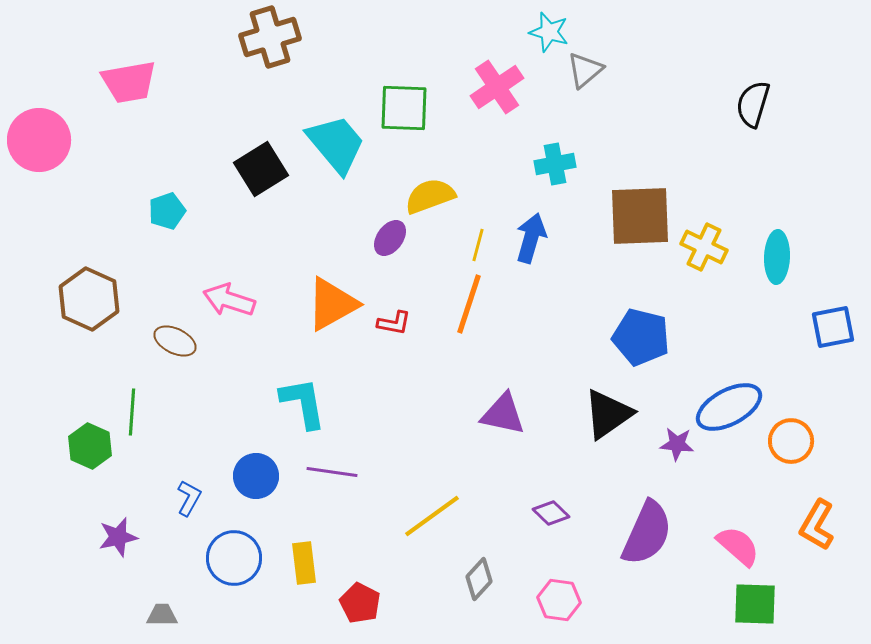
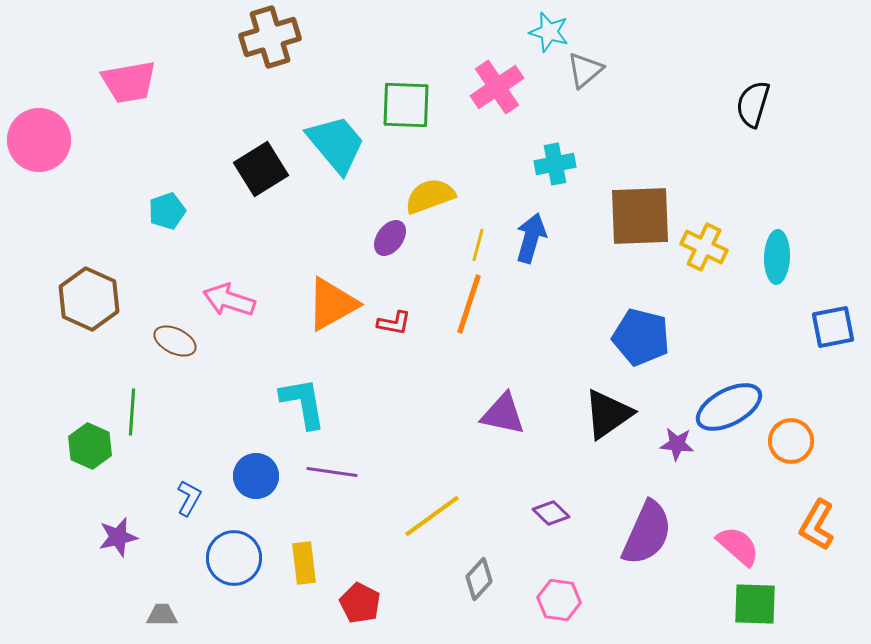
green square at (404, 108): moved 2 px right, 3 px up
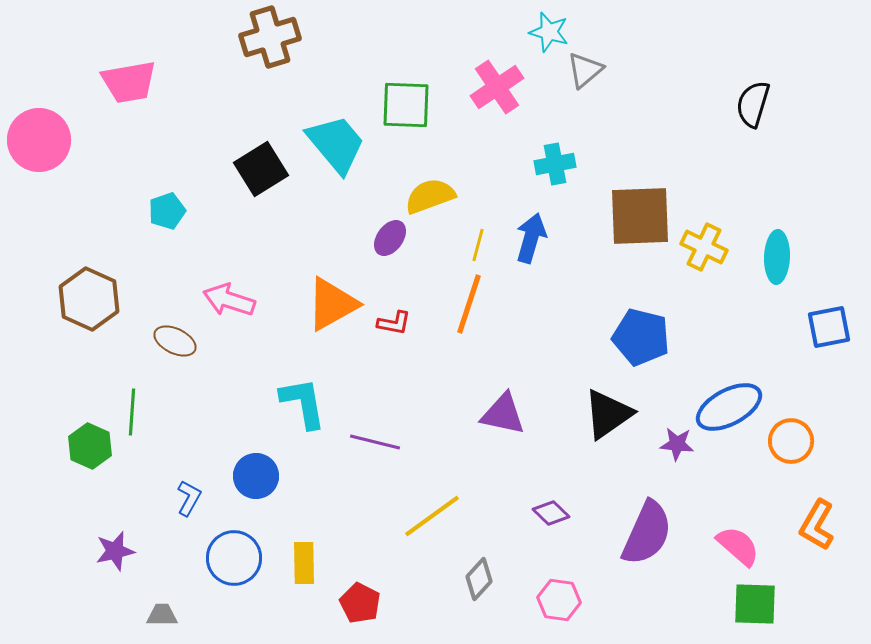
blue square at (833, 327): moved 4 px left
purple line at (332, 472): moved 43 px right, 30 px up; rotated 6 degrees clockwise
purple star at (118, 537): moved 3 px left, 14 px down
yellow rectangle at (304, 563): rotated 6 degrees clockwise
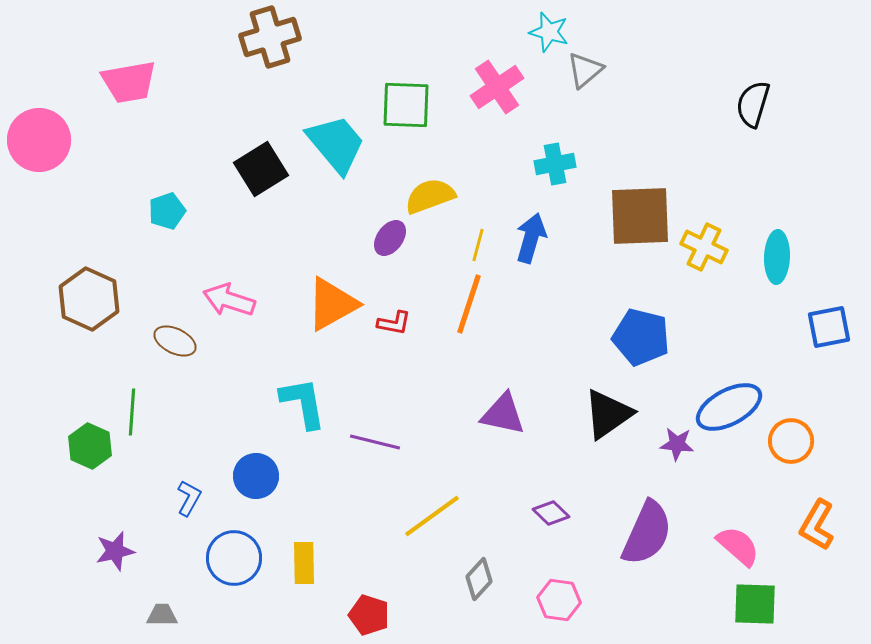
red pentagon at (360, 603): moved 9 px right, 12 px down; rotated 9 degrees counterclockwise
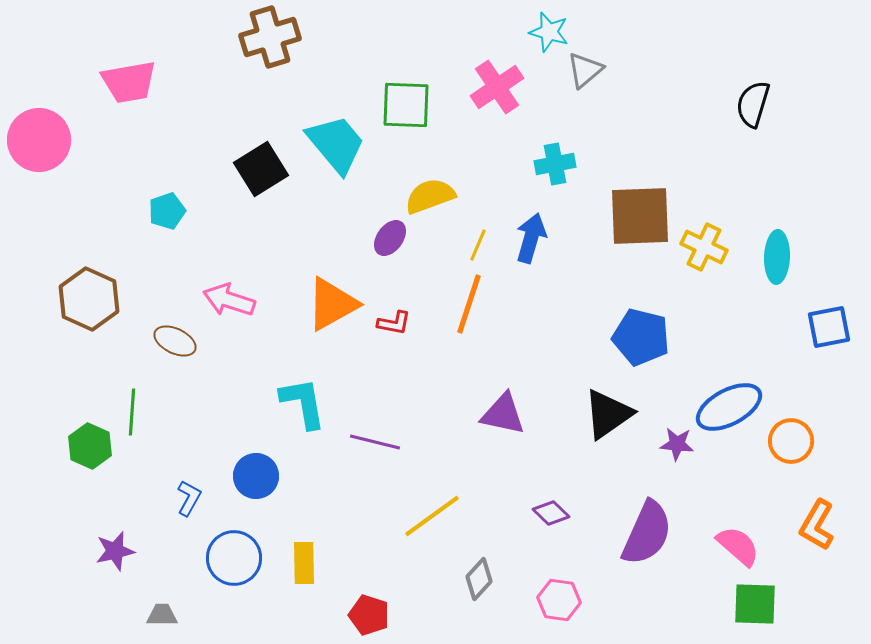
yellow line at (478, 245): rotated 8 degrees clockwise
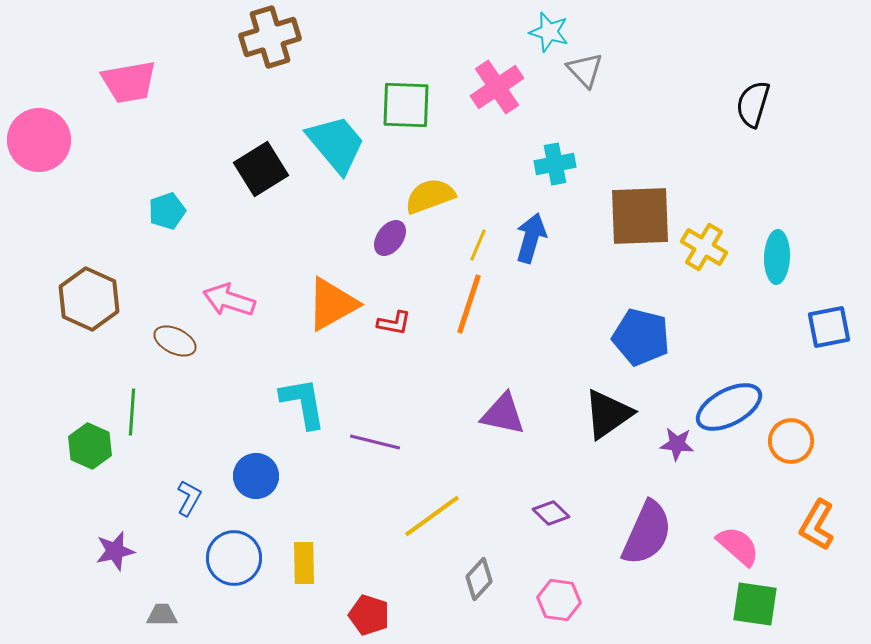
gray triangle at (585, 70): rotated 33 degrees counterclockwise
yellow cross at (704, 247): rotated 6 degrees clockwise
green square at (755, 604): rotated 6 degrees clockwise
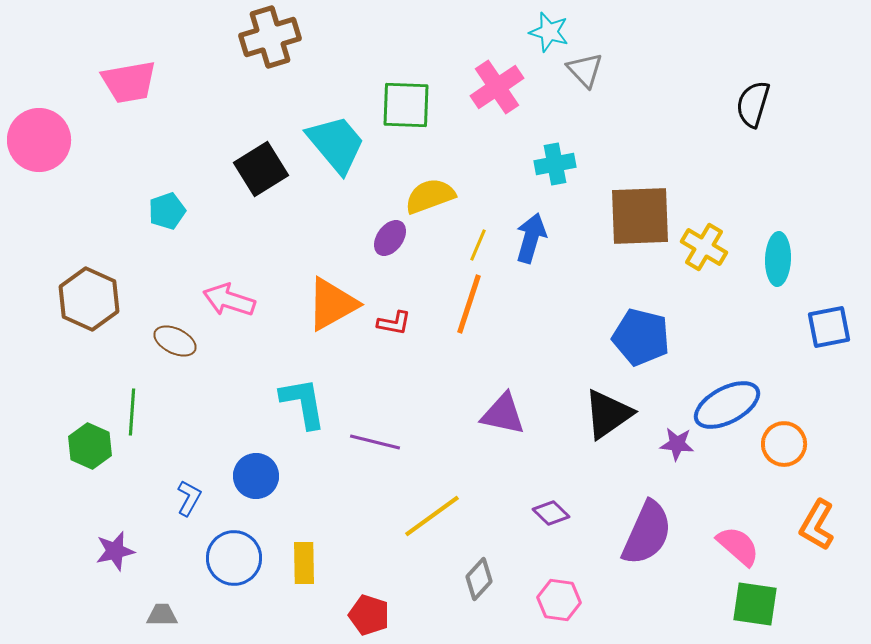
cyan ellipse at (777, 257): moved 1 px right, 2 px down
blue ellipse at (729, 407): moved 2 px left, 2 px up
orange circle at (791, 441): moved 7 px left, 3 px down
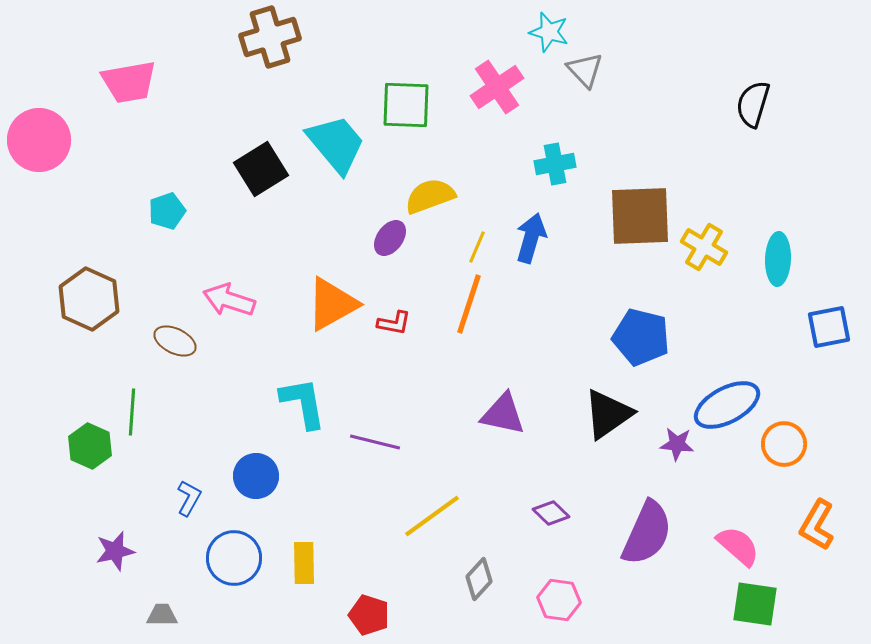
yellow line at (478, 245): moved 1 px left, 2 px down
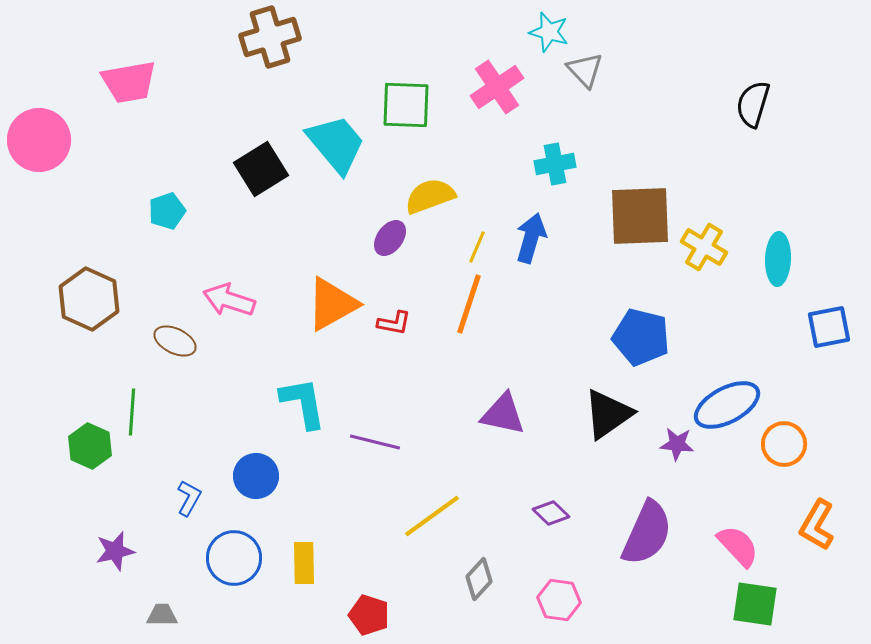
pink semicircle at (738, 546): rotated 6 degrees clockwise
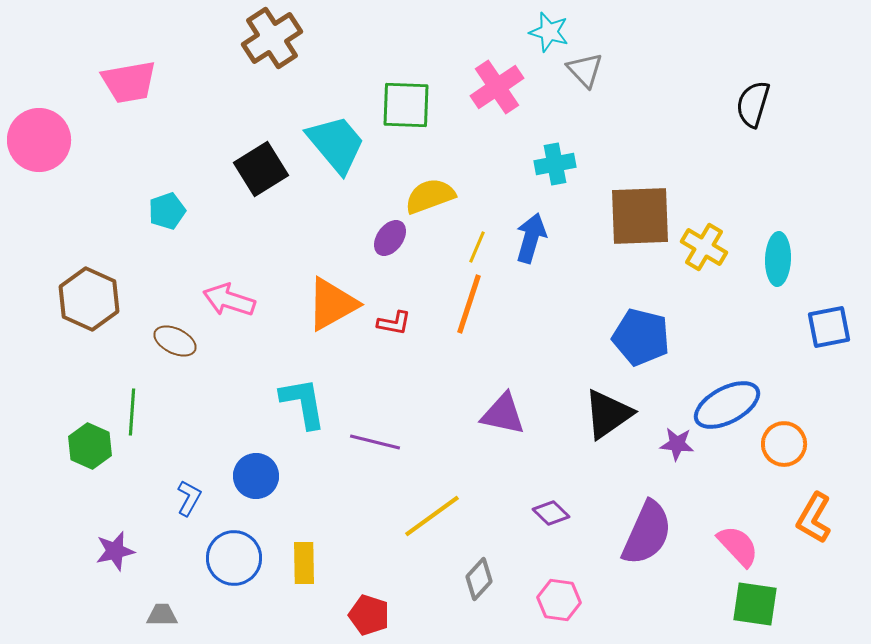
brown cross at (270, 37): moved 2 px right, 1 px down; rotated 16 degrees counterclockwise
orange L-shape at (817, 525): moved 3 px left, 7 px up
